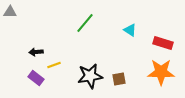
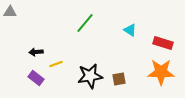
yellow line: moved 2 px right, 1 px up
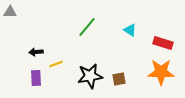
green line: moved 2 px right, 4 px down
purple rectangle: rotated 49 degrees clockwise
